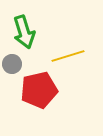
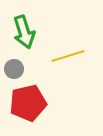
gray circle: moved 2 px right, 5 px down
red pentagon: moved 11 px left, 13 px down
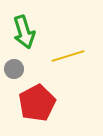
red pentagon: moved 9 px right; rotated 15 degrees counterclockwise
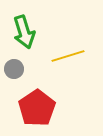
red pentagon: moved 5 px down; rotated 6 degrees counterclockwise
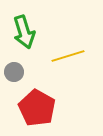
gray circle: moved 3 px down
red pentagon: rotated 9 degrees counterclockwise
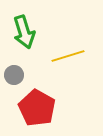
gray circle: moved 3 px down
